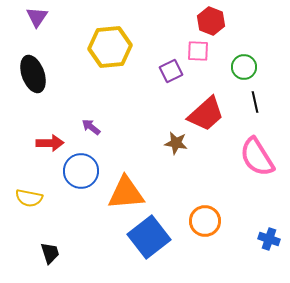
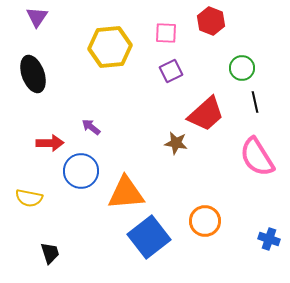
pink square: moved 32 px left, 18 px up
green circle: moved 2 px left, 1 px down
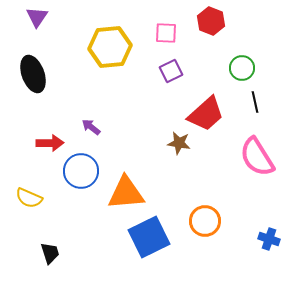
brown star: moved 3 px right
yellow semicircle: rotated 12 degrees clockwise
blue square: rotated 12 degrees clockwise
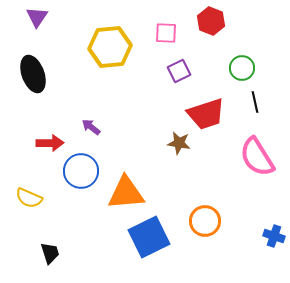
purple square: moved 8 px right
red trapezoid: rotated 24 degrees clockwise
blue cross: moved 5 px right, 3 px up
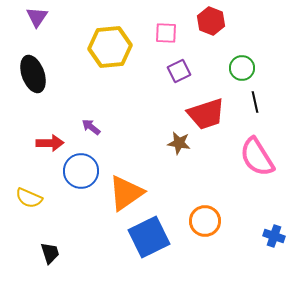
orange triangle: rotated 30 degrees counterclockwise
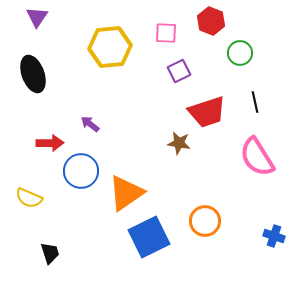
green circle: moved 2 px left, 15 px up
red trapezoid: moved 1 px right, 2 px up
purple arrow: moved 1 px left, 3 px up
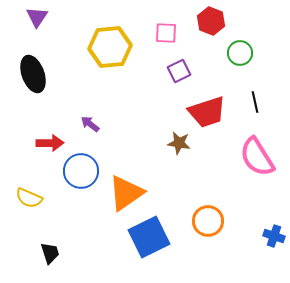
orange circle: moved 3 px right
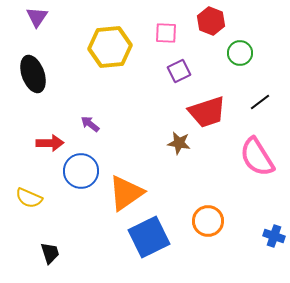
black line: moved 5 px right; rotated 65 degrees clockwise
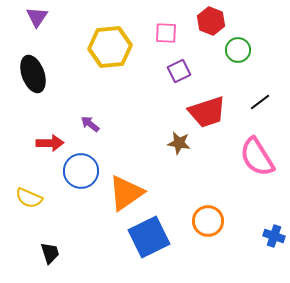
green circle: moved 2 px left, 3 px up
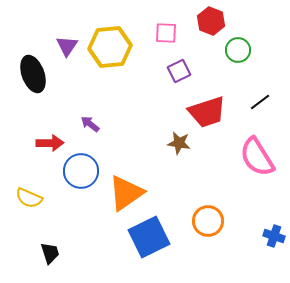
purple triangle: moved 30 px right, 29 px down
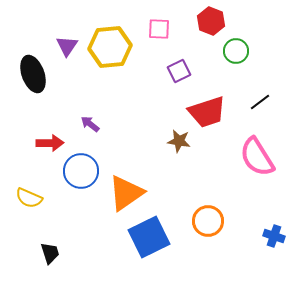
pink square: moved 7 px left, 4 px up
green circle: moved 2 px left, 1 px down
brown star: moved 2 px up
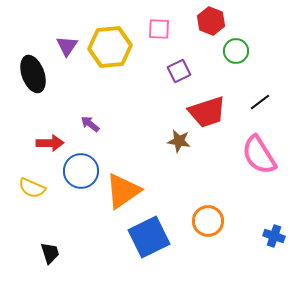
pink semicircle: moved 2 px right, 2 px up
orange triangle: moved 3 px left, 2 px up
yellow semicircle: moved 3 px right, 10 px up
